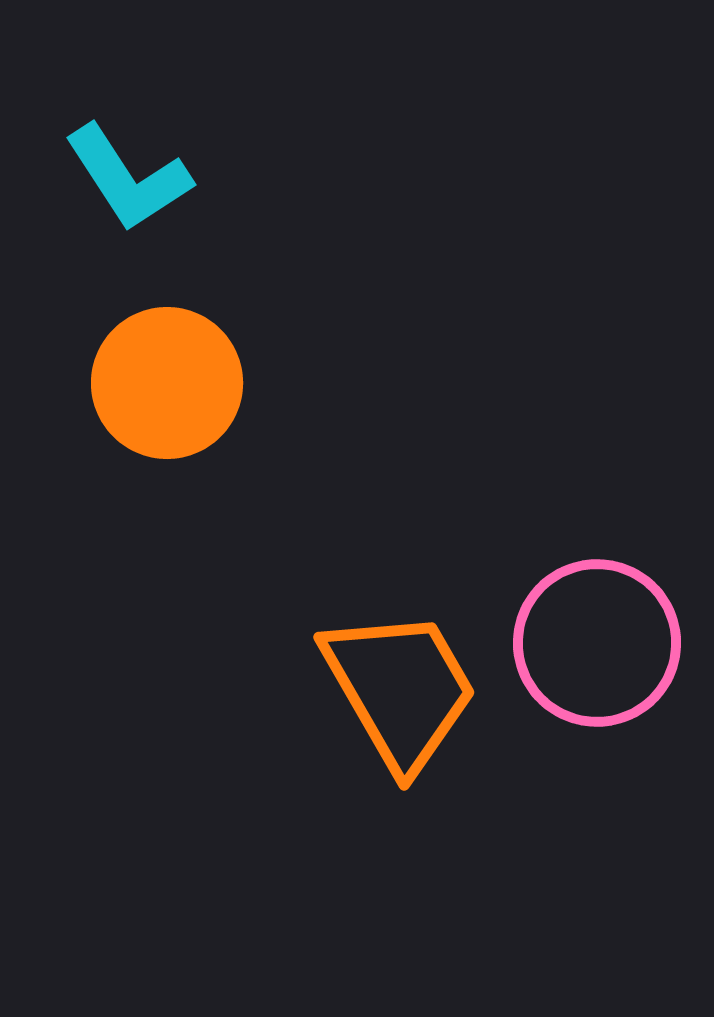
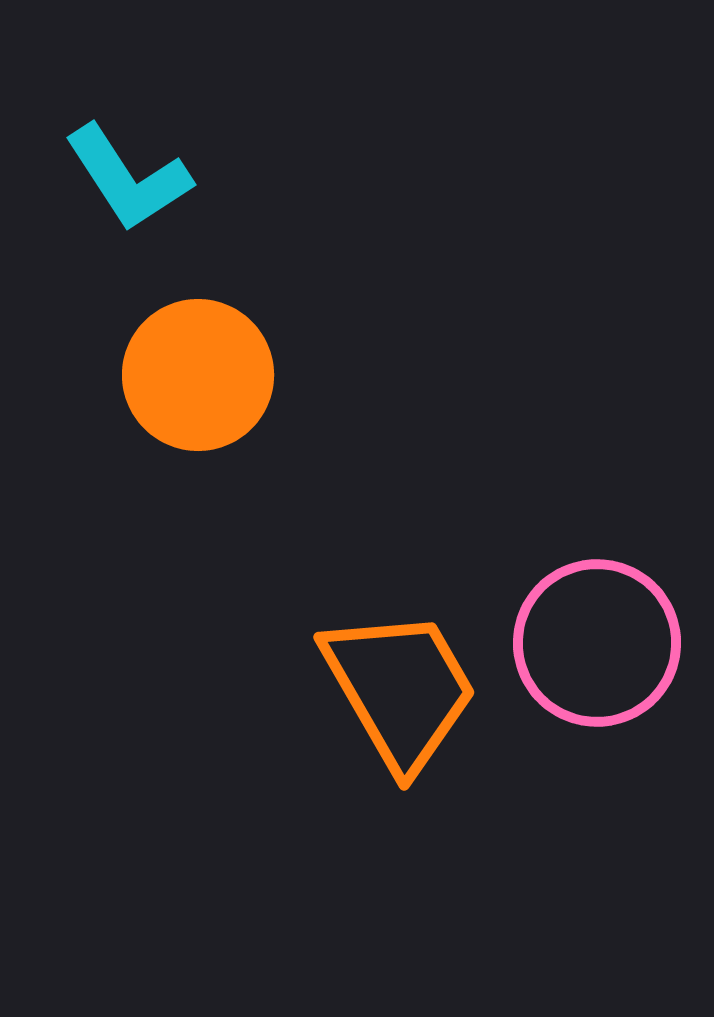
orange circle: moved 31 px right, 8 px up
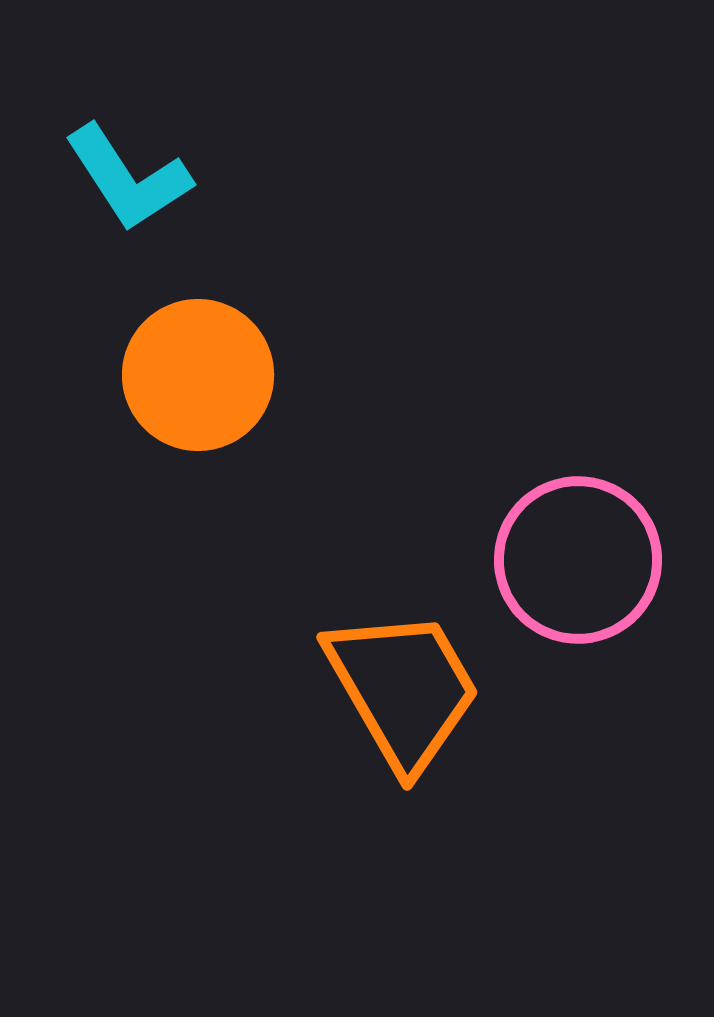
pink circle: moved 19 px left, 83 px up
orange trapezoid: moved 3 px right
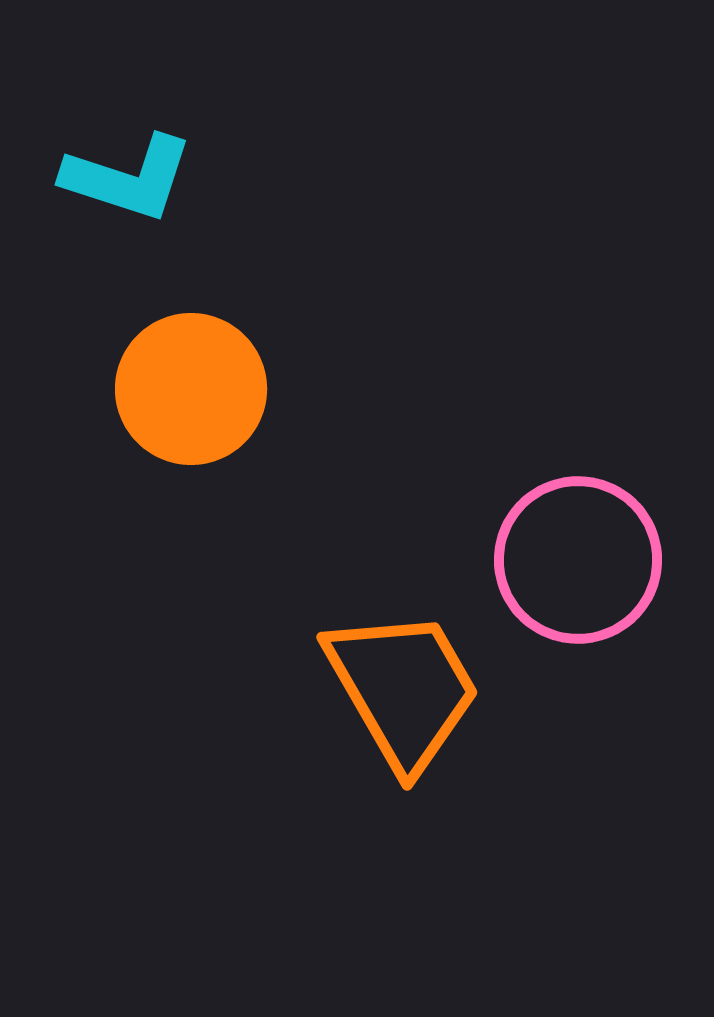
cyan L-shape: rotated 39 degrees counterclockwise
orange circle: moved 7 px left, 14 px down
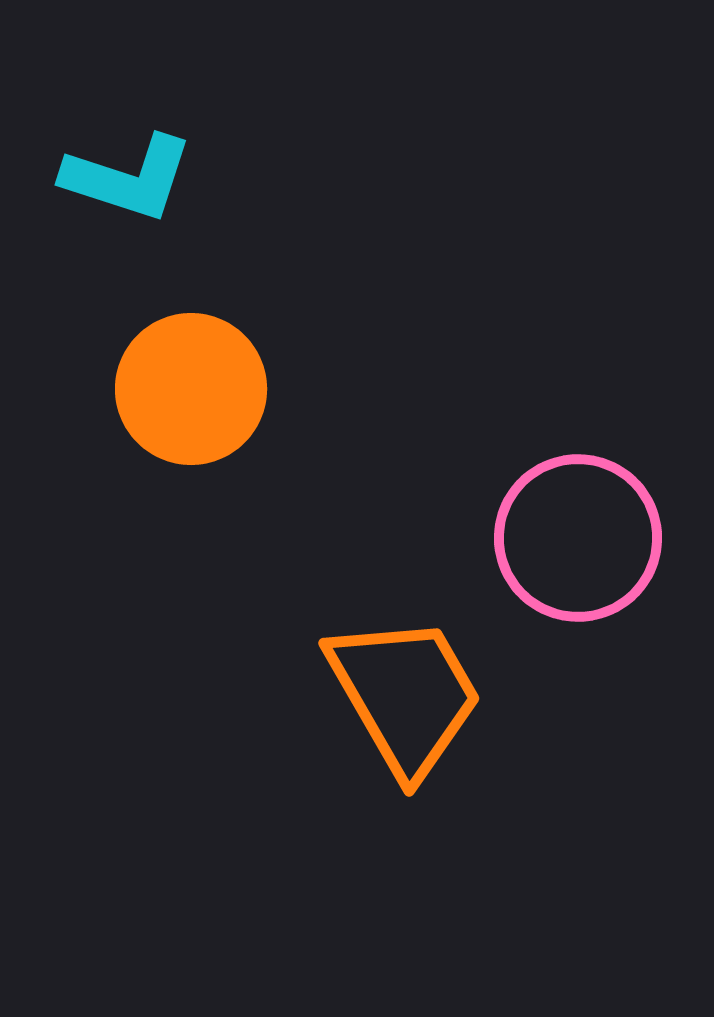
pink circle: moved 22 px up
orange trapezoid: moved 2 px right, 6 px down
